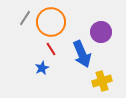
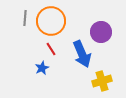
gray line: rotated 28 degrees counterclockwise
orange circle: moved 1 px up
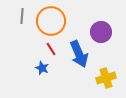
gray line: moved 3 px left, 2 px up
blue arrow: moved 3 px left
blue star: rotated 24 degrees counterclockwise
yellow cross: moved 4 px right, 3 px up
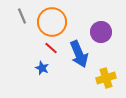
gray line: rotated 28 degrees counterclockwise
orange circle: moved 1 px right, 1 px down
red line: moved 1 px up; rotated 16 degrees counterclockwise
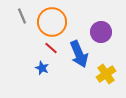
yellow cross: moved 4 px up; rotated 18 degrees counterclockwise
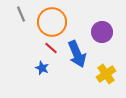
gray line: moved 1 px left, 2 px up
purple circle: moved 1 px right
blue arrow: moved 2 px left
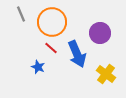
purple circle: moved 2 px left, 1 px down
blue star: moved 4 px left, 1 px up
yellow cross: rotated 18 degrees counterclockwise
